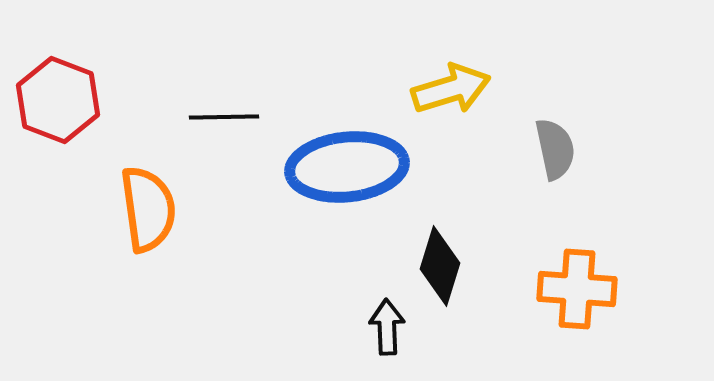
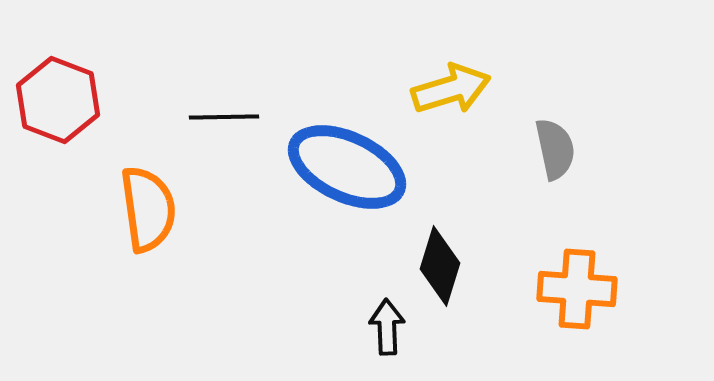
blue ellipse: rotated 31 degrees clockwise
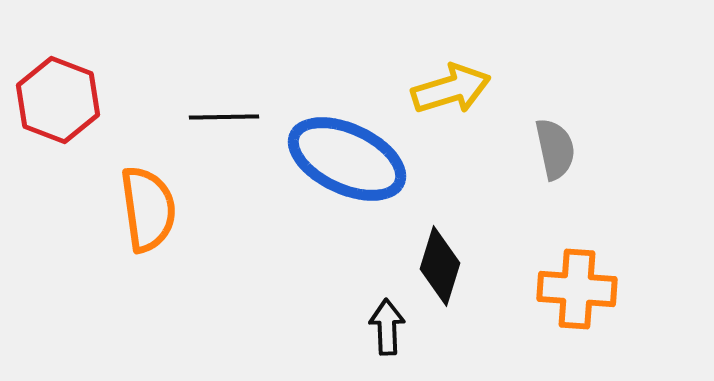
blue ellipse: moved 8 px up
